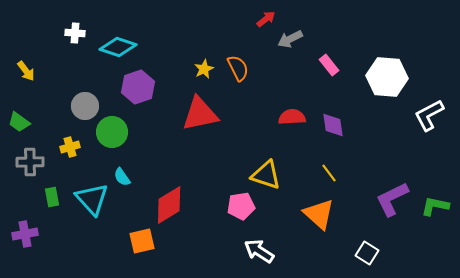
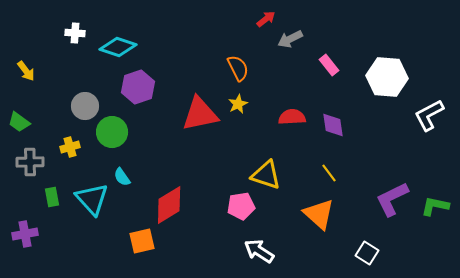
yellow star: moved 34 px right, 35 px down
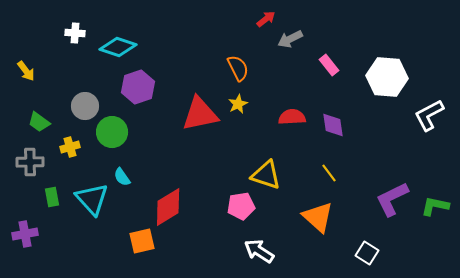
green trapezoid: moved 20 px right
red diamond: moved 1 px left, 2 px down
orange triangle: moved 1 px left, 3 px down
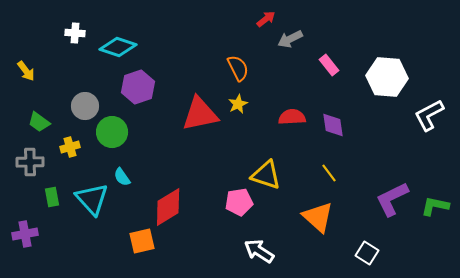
pink pentagon: moved 2 px left, 4 px up
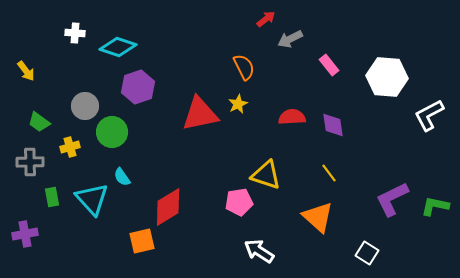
orange semicircle: moved 6 px right, 1 px up
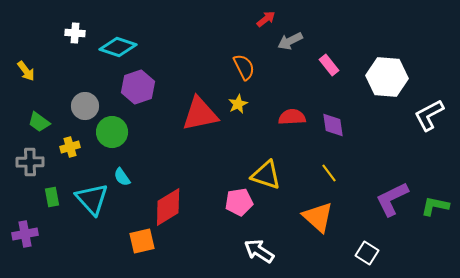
gray arrow: moved 2 px down
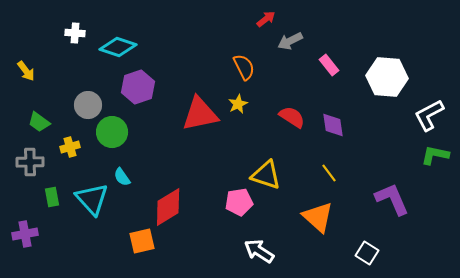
gray circle: moved 3 px right, 1 px up
red semicircle: rotated 36 degrees clockwise
purple L-shape: rotated 93 degrees clockwise
green L-shape: moved 51 px up
